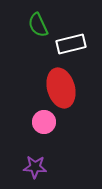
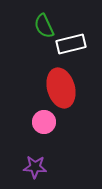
green semicircle: moved 6 px right, 1 px down
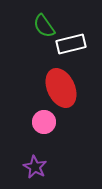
green semicircle: rotated 10 degrees counterclockwise
red ellipse: rotated 9 degrees counterclockwise
purple star: rotated 25 degrees clockwise
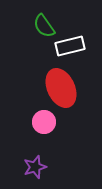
white rectangle: moved 1 px left, 2 px down
purple star: rotated 25 degrees clockwise
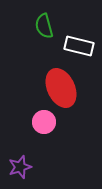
green semicircle: rotated 20 degrees clockwise
white rectangle: moved 9 px right; rotated 28 degrees clockwise
purple star: moved 15 px left
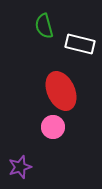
white rectangle: moved 1 px right, 2 px up
red ellipse: moved 3 px down
pink circle: moved 9 px right, 5 px down
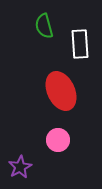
white rectangle: rotated 72 degrees clockwise
pink circle: moved 5 px right, 13 px down
purple star: rotated 10 degrees counterclockwise
